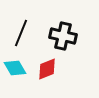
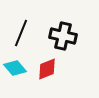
cyan diamond: rotated 10 degrees counterclockwise
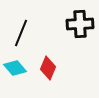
black cross: moved 17 px right, 12 px up; rotated 16 degrees counterclockwise
red diamond: moved 1 px right, 1 px up; rotated 45 degrees counterclockwise
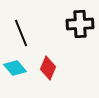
black line: rotated 44 degrees counterclockwise
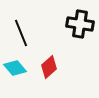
black cross: rotated 12 degrees clockwise
red diamond: moved 1 px right, 1 px up; rotated 25 degrees clockwise
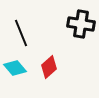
black cross: moved 1 px right
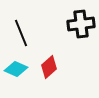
black cross: rotated 16 degrees counterclockwise
cyan diamond: moved 1 px right, 1 px down; rotated 25 degrees counterclockwise
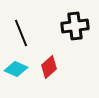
black cross: moved 6 px left, 2 px down
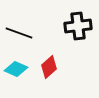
black cross: moved 3 px right
black line: moved 2 px left; rotated 48 degrees counterclockwise
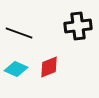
red diamond: rotated 20 degrees clockwise
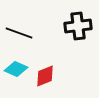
red diamond: moved 4 px left, 9 px down
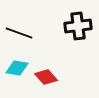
cyan diamond: moved 1 px right, 1 px up; rotated 15 degrees counterclockwise
red diamond: moved 1 px right, 1 px down; rotated 70 degrees clockwise
